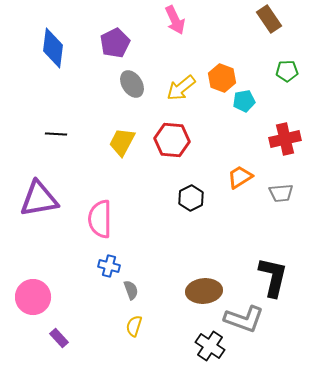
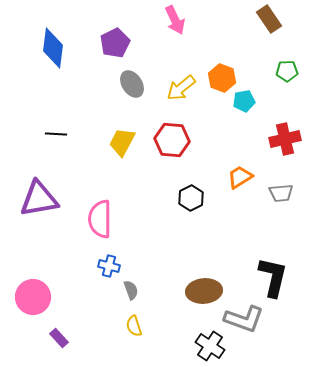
yellow semicircle: rotated 35 degrees counterclockwise
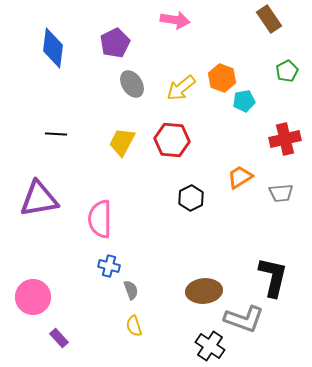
pink arrow: rotated 56 degrees counterclockwise
green pentagon: rotated 25 degrees counterclockwise
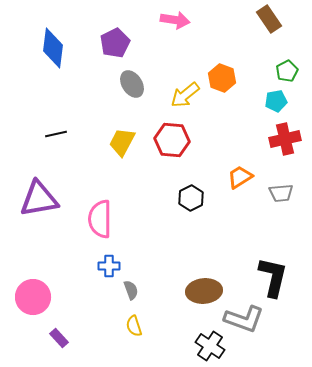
yellow arrow: moved 4 px right, 7 px down
cyan pentagon: moved 32 px right
black line: rotated 15 degrees counterclockwise
blue cross: rotated 15 degrees counterclockwise
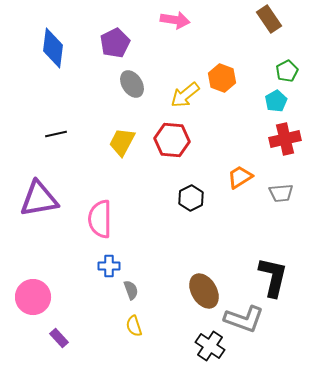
cyan pentagon: rotated 20 degrees counterclockwise
brown ellipse: rotated 64 degrees clockwise
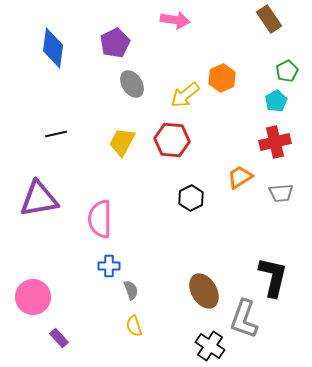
orange hexagon: rotated 16 degrees clockwise
red cross: moved 10 px left, 3 px down
gray L-shape: rotated 90 degrees clockwise
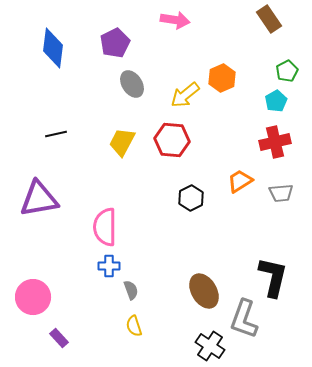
orange trapezoid: moved 4 px down
pink semicircle: moved 5 px right, 8 px down
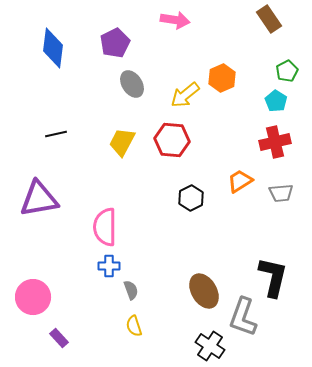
cyan pentagon: rotated 10 degrees counterclockwise
gray L-shape: moved 1 px left, 2 px up
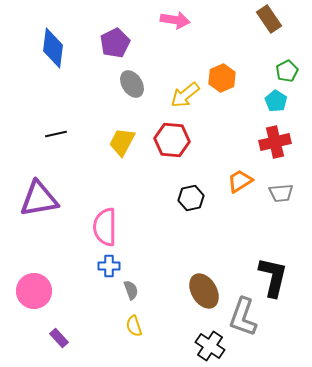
black hexagon: rotated 15 degrees clockwise
pink circle: moved 1 px right, 6 px up
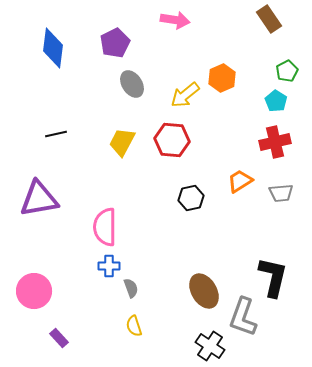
gray semicircle: moved 2 px up
